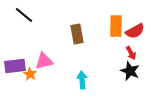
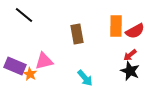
red arrow: moved 1 px left, 2 px down; rotated 80 degrees clockwise
purple rectangle: rotated 30 degrees clockwise
cyan arrow: moved 3 px right, 2 px up; rotated 144 degrees clockwise
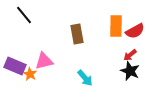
black line: rotated 12 degrees clockwise
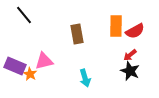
cyan arrow: rotated 24 degrees clockwise
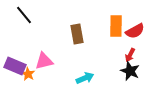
red arrow: rotated 24 degrees counterclockwise
orange star: moved 2 px left
cyan arrow: rotated 96 degrees counterclockwise
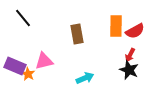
black line: moved 1 px left, 3 px down
black star: moved 1 px left, 1 px up
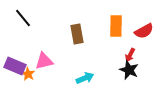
red semicircle: moved 9 px right
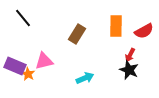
brown rectangle: rotated 42 degrees clockwise
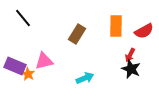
black star: moved 2 px right, 1 px up
